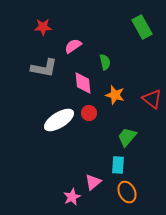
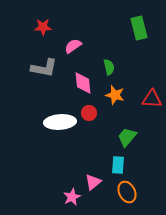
green rectangle: moved 3 px left, 1 px down; rotated 15 degrees clockwise
green semicircle: moved 4 px right, 5 px down
red triangle: rotated 35 degrees counterclockwise
white ellipse: moved 1 px right, 2 px down; rotated 28 degrees clockwise
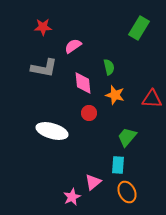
green rectangle: rotated 45 degrees clockwise
white ellipse: moved 8 px left, 9 px down; rotated 20 degrees clockwise
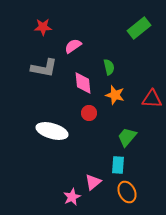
green rectangle: rotated 20 degrees clockwise
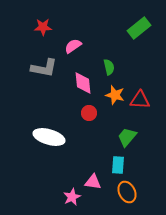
red triangle: moved 12 px left, 1 px down
white ellipse: moved 3 px left, 6 px down
pink triangle: rotated 48 degrees clockwise
